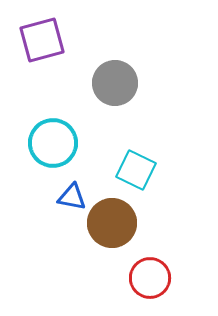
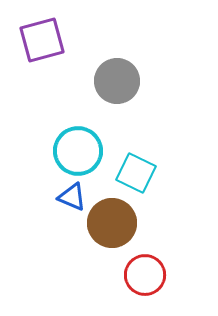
gray circle: moved 2 px right, 2 px up
cyan circle: moved 25 px right, 8 px down
cyan square: moved 3 px down
blue triangle: rotated 12 degrees clockwise
red circle: moved 5 px left, 3 px up
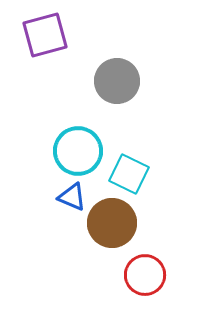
purple square: moved 3 px right, 5 px up
cyan square: moved 7 px left, 1 px down
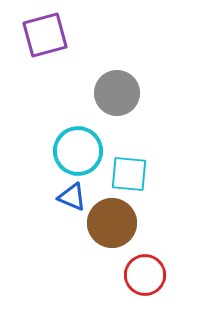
gray circle: moved 12 px down
cyan square: rotated 21 degrees counterclockwise
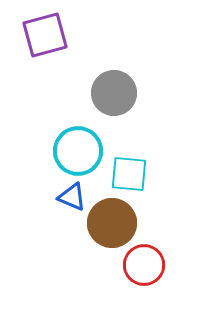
gray circle: moved 3 px left
red circle: moved 1 px left, 10 px up
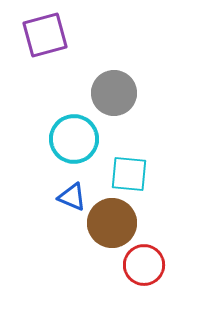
cyan circle: moved 4 px left, 12 px up
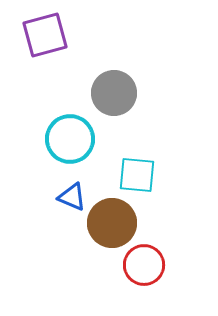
cyan circle: moved 4 px left
cyan square: moved 8 px right, 1 px down
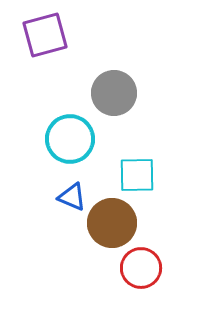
cyan square: rotated 6 degrees counterclockwise
red circle: moved 3 px left, 3 px down
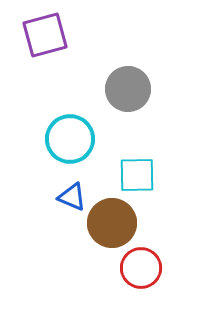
gray circle: moved 14 px right, 4 px up
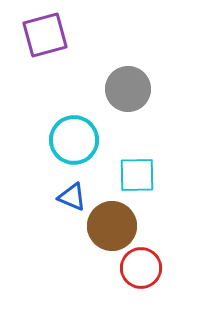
cyan circle: moved 4 px right, 1 px down
brown circle: moved 3 px down
